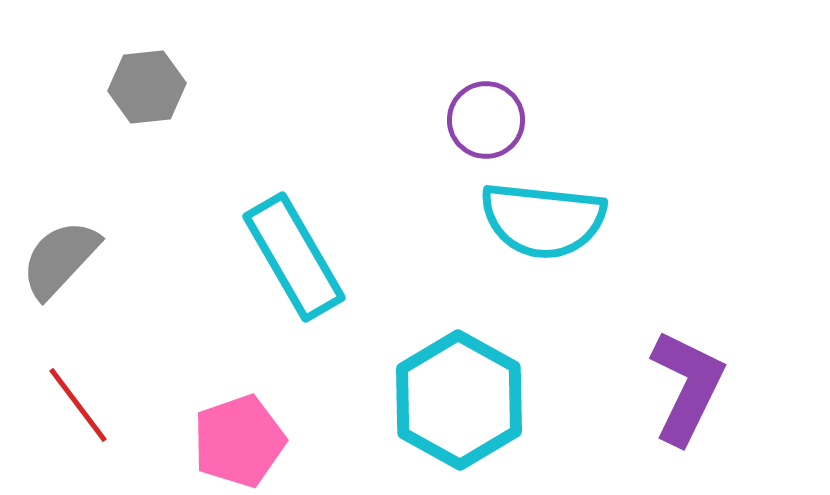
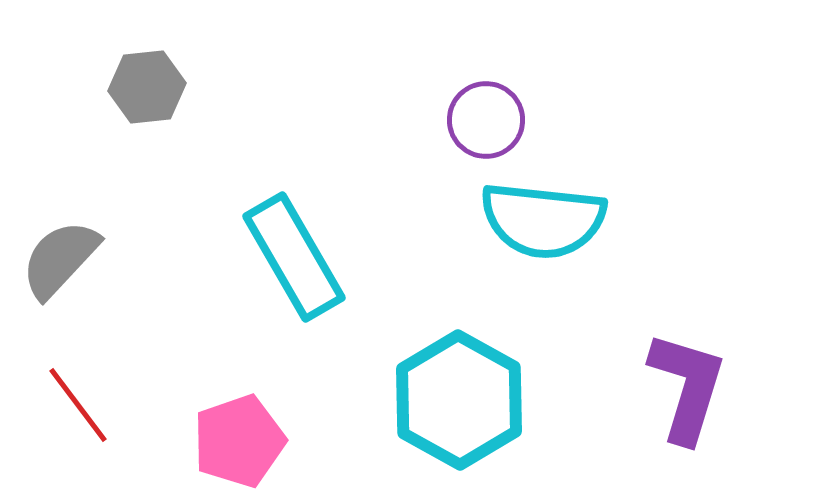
purple L-shape: rotated 9 degrees counterclockwise
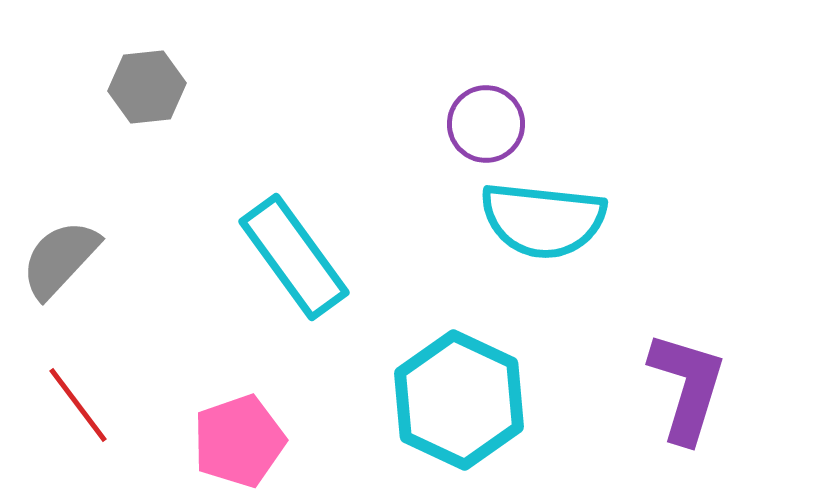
purple circle: moved 4 px down
cyan rectangle: rotated 6 degrees counterclockwise
cyan hexagon: rotated 4 degrees counterclockwise
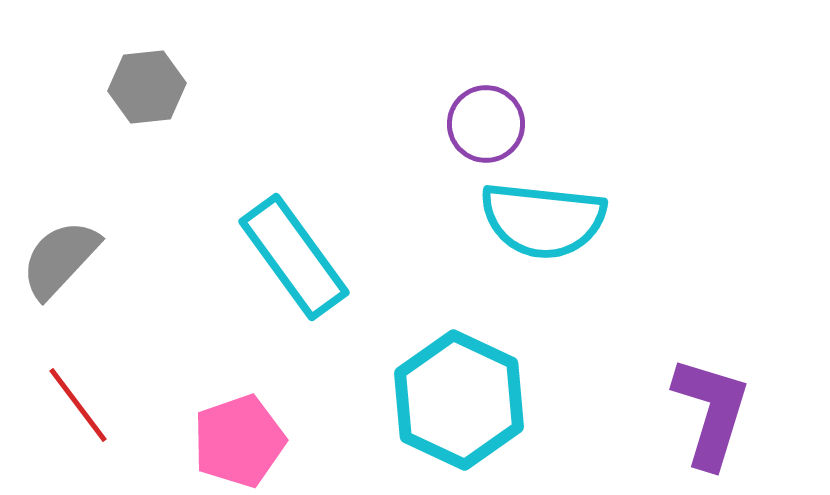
purple L-shape: moved 24 px right, 25 px down
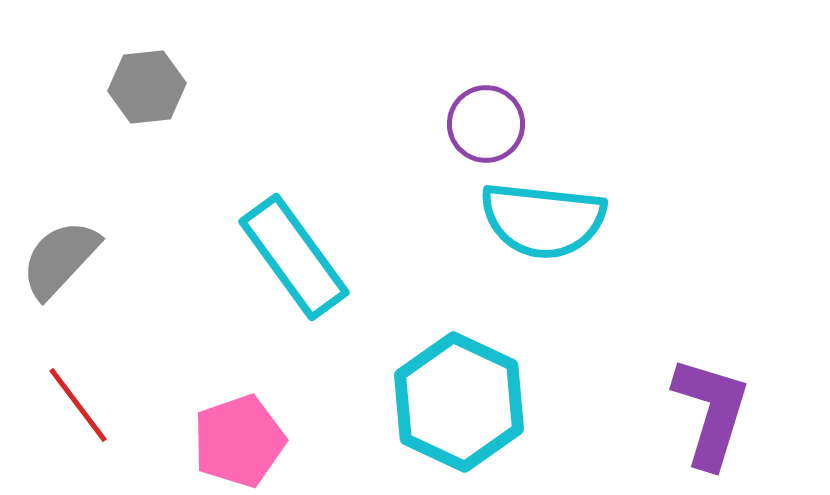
cyan hexagon: moved 2 px down
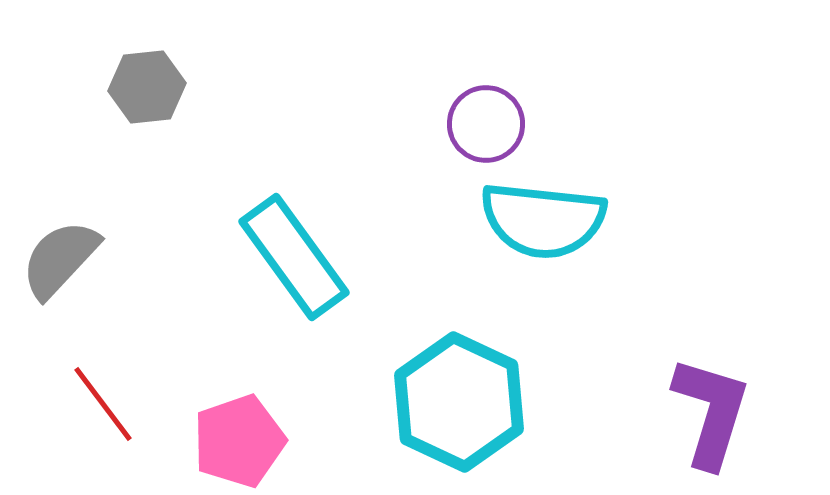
red line: moved 25 px right, 1 px up
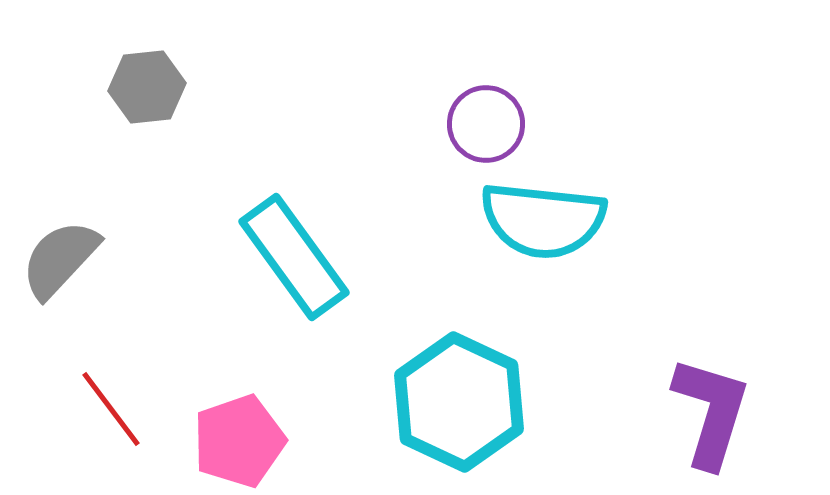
red line: moved 8 px right, 5 px down
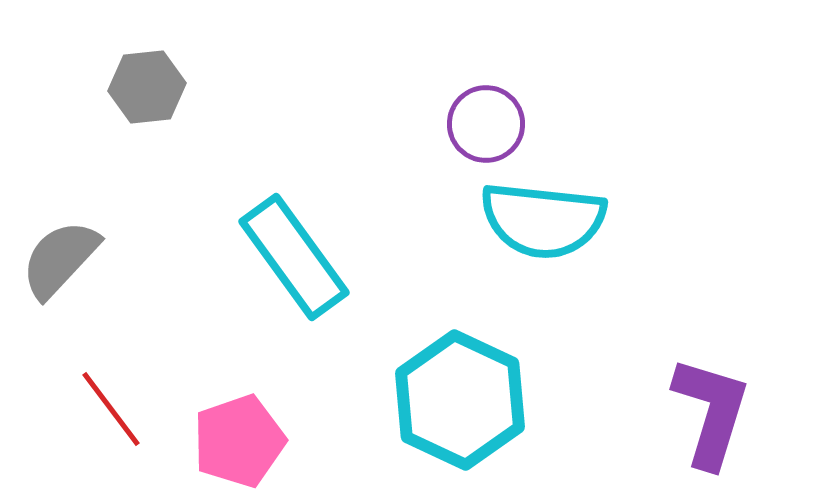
cyan hexagon: moved 1 px right, 2 px up
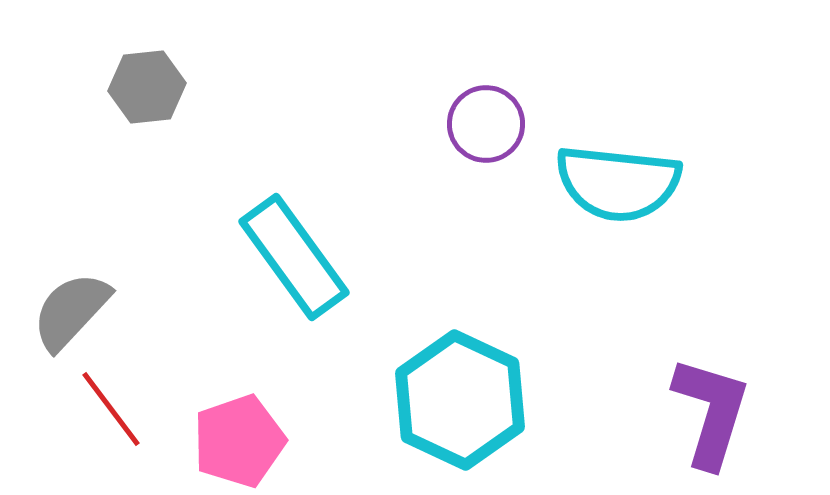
cyan semicircle: moved 75 px right, 37 px up
gray semicircle: moved 11 px right, 52 px down
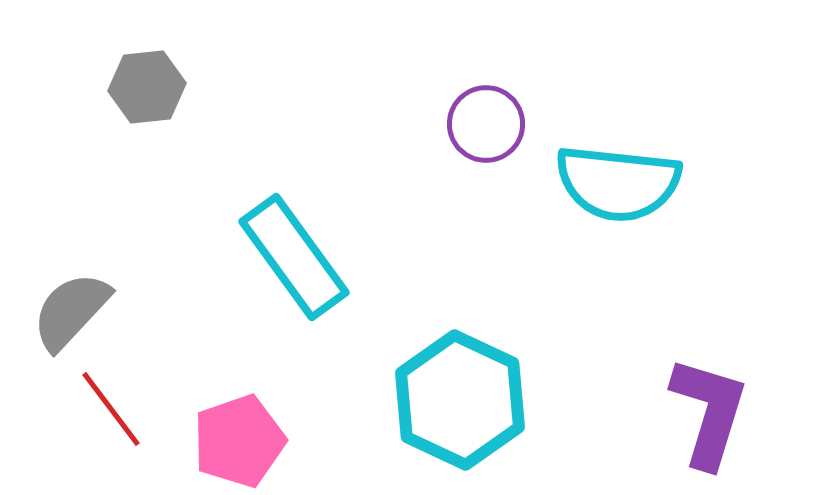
purple L-shape: moved 2 px left
